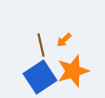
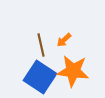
orange star: rotated 24 degrees clockwise
blue square: rotated 24 degrees counterclockwise
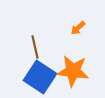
orange arrow: moved 14 px right, 12 px up
brown line: moved 6 px left, 2 px down
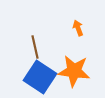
orange arrow: rotated 112 degrees clockwise
orange star: moved 1 px right
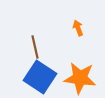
orange star: moved 6 px right, 7 px down
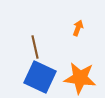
orange arrow: rotated 42 degrees clockwise
blue square: rotated 8 degrees counterclockwise
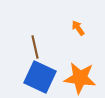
orange arrow: rotated 56 degrees counterclockwise
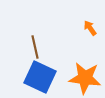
orange arrow: moved 12 px right
orange star: moved 5 px right
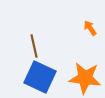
brown line: moved 1 px left, 1 px up
